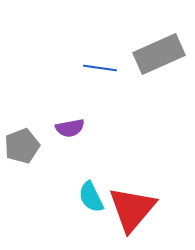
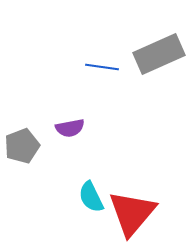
blue line: moved 2 px right, 1 px up
red triangle: moved 4 px down
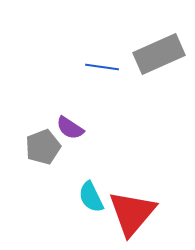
purple semicircle: rotated 44 degrees clockwise
gray pentagon: moved 21 px right, 1 px down
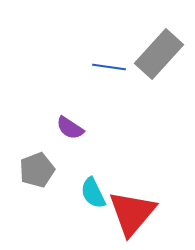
gray rectangle: rotated 24 degrees counterclockwise
blue line: moved 7 px right
gray pentagon: moved 6 px left, 23 px down
cyan semicircle: moved 2 px right, 4 px up
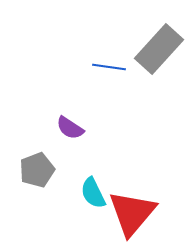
gray rectangle: moved 5 px up
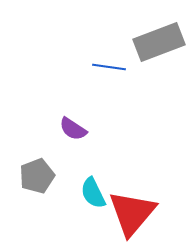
gray rectangle: moved 7 px up; rotated 27 degrees clockwise
purple semicircle: moved 3 px right, 1 px down
gray pentagon: moved 6 px down
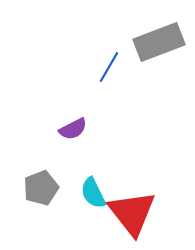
blue line: rotated 68 degrees counterclockwise
purple semicircle: rotated 60 degrees counterclockwise
gray pentagon: moved 4 px right, 12 px down
red triangle: rotated 18 degrees counterclockwise
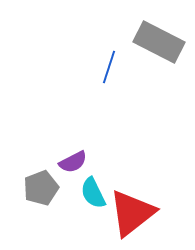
gray rectangle: rotated 48 degrees clockwise
blue line: rotated 12 degrees counterclockwise
purple semicircle: moved 33 px down
red triangle: rotated 30 degrees clockwise
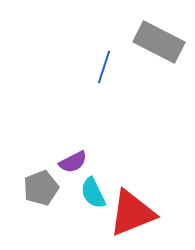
blue line: moved 5 px left
red triangle: rotated 16 degrees clockwise
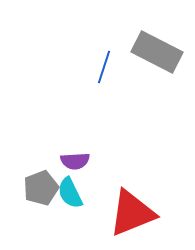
gray rectangle: moved 2 px left, 10 px down
purple semicircle: moved 2 px right, 1 px up; rotated 24 degrees clockwise
cyan semicircle: moved 23 px left
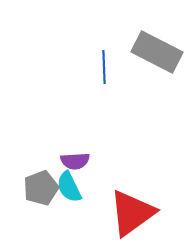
blue line: rotated 20 degrees counterclockwise
cyan semicircle: moved 1 px left, 6 px up
red triangle: rotated 14 degrees counterclockwise
